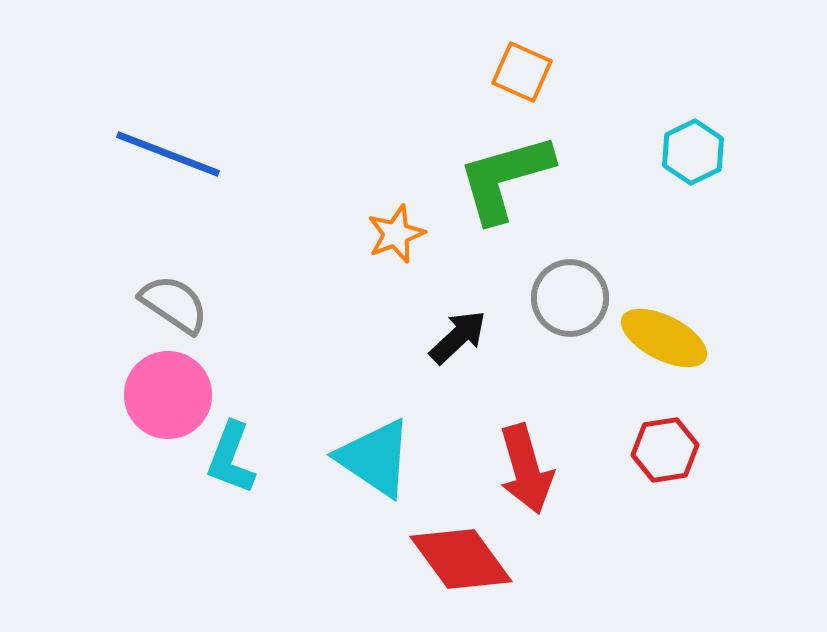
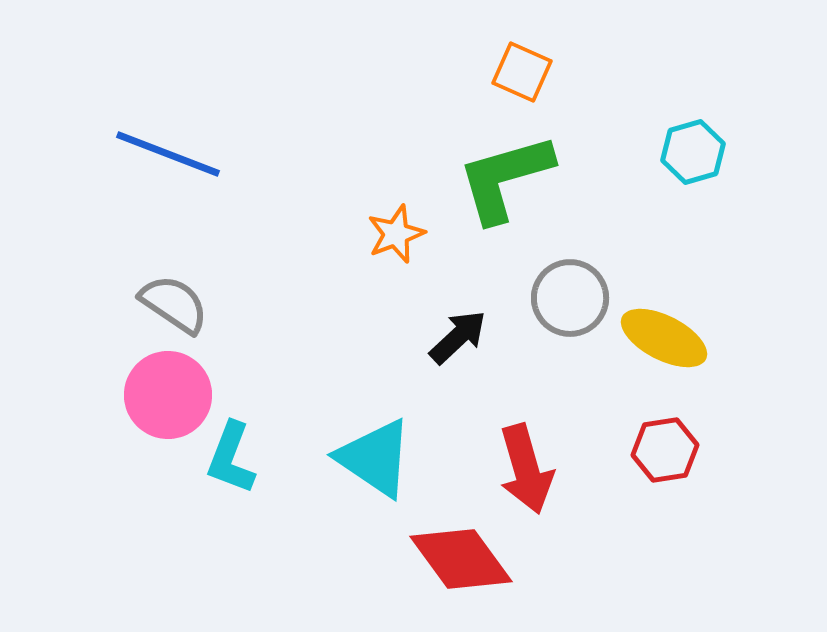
cyan hexagon: rotated 10 degrees clockwise
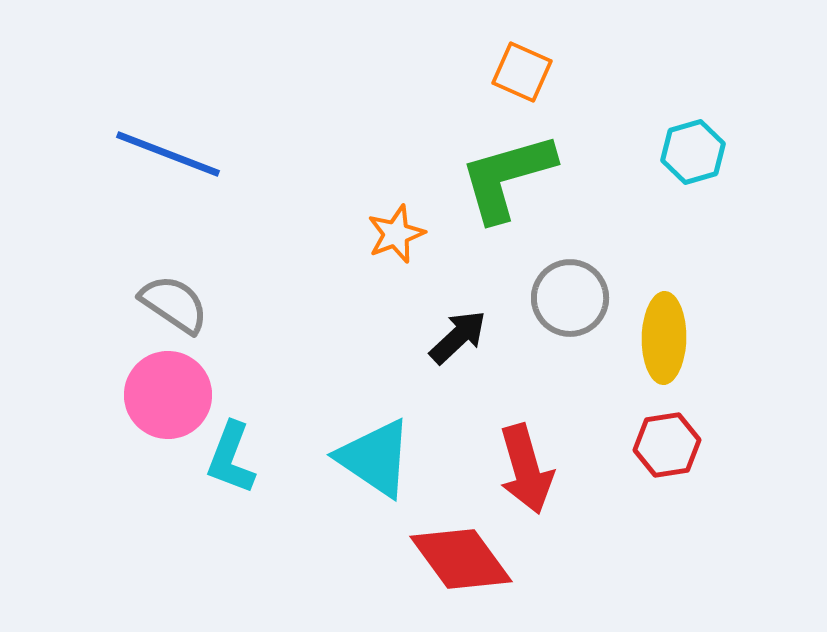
green L-shape: moved 2 px right, 1 px up
yellow ellipse: rotated 64 degrees clockwise
red hexagon: moved 2 px right, 5 px up
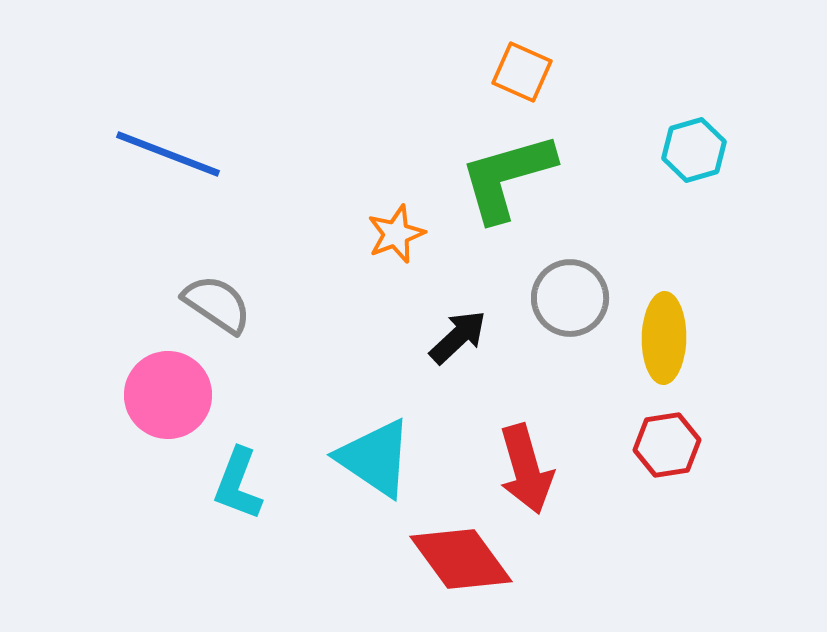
cyan hexagon: moved 1 px right, 2 px up
gray semicircle: moved 43 px right
cyan L-shape: moved 7 px right, 26 px down
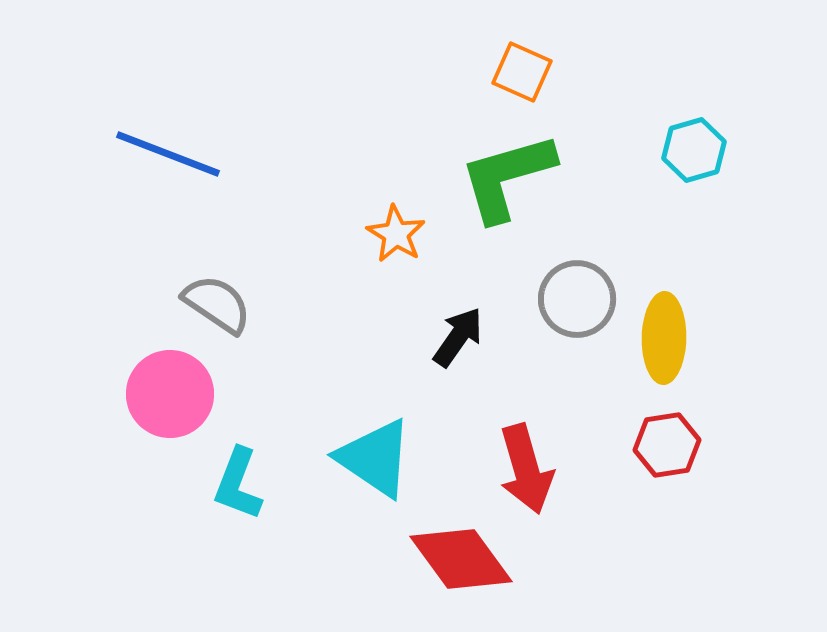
orange star: rotated 20 degrees counterclockwise
gray circle: moved 7 px right, 1 px down
black arrow: rotated 12 degrees counterclockwise
pink circle: moved 2 px right, 1 px up
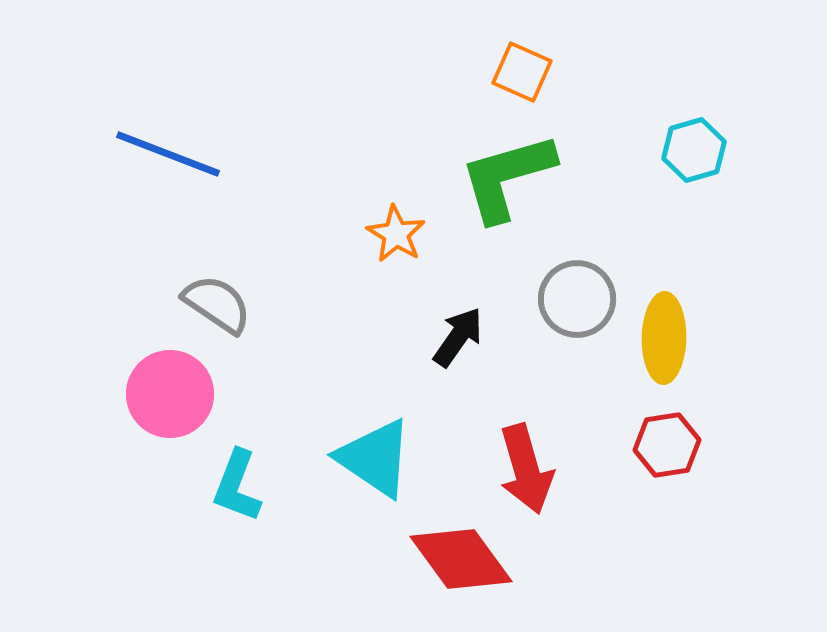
cyan L-shape: moved 1 px left, 2 px down
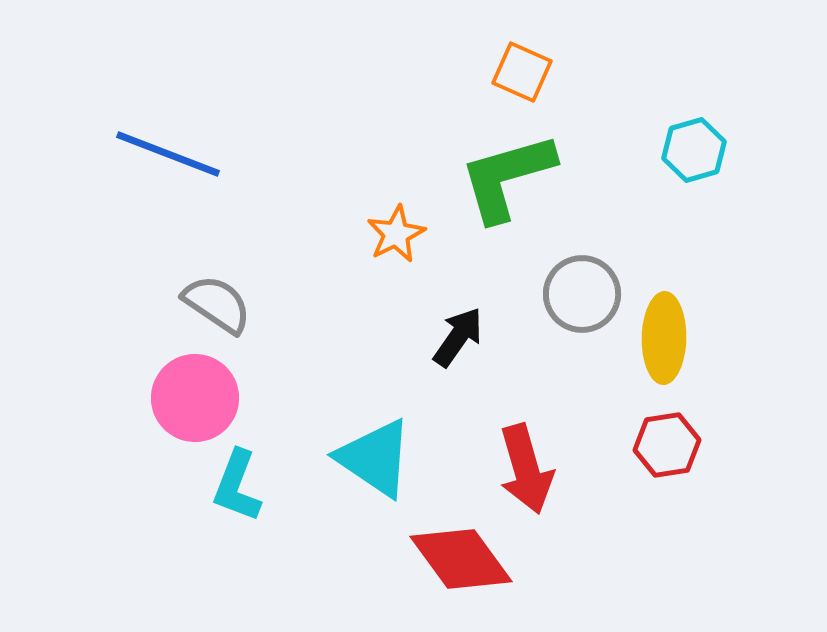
orange star: rotated 14 degrees clockwise
gray circle: moved 5 px right, 5 px up
pink circle: moved 25 px right, 4 px down
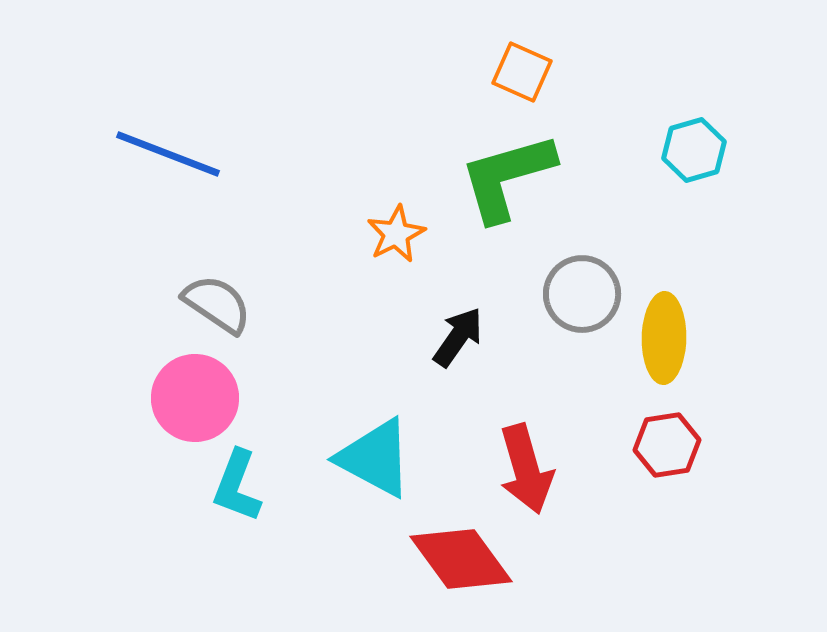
cyan triangle: rotated 6 degrees counterclockwise
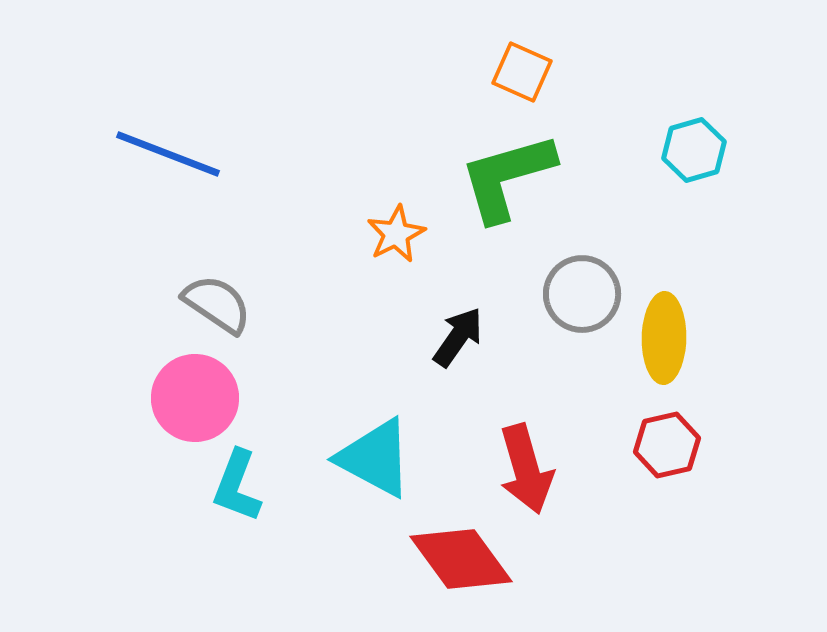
red hexagon: rotated 4 degrees counterclockwise
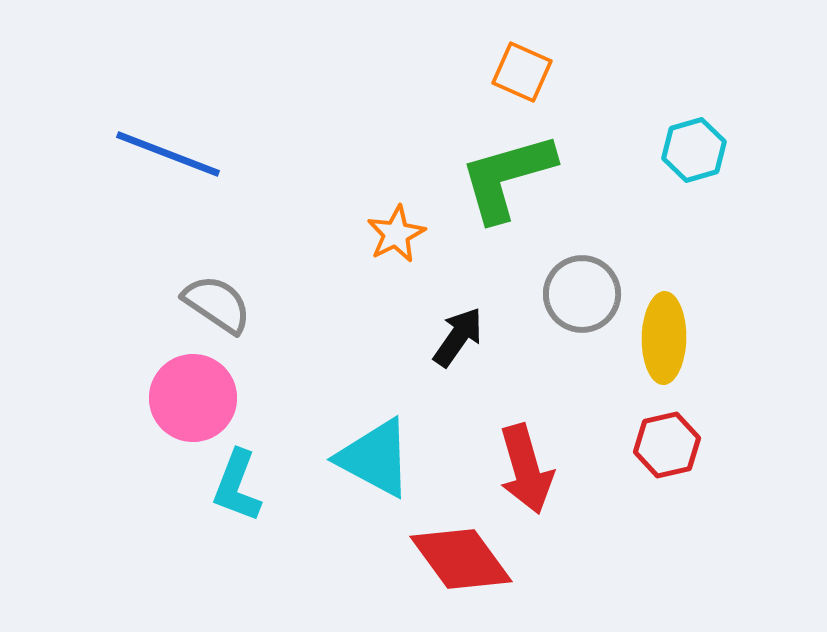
pink circle: moved 2 px left
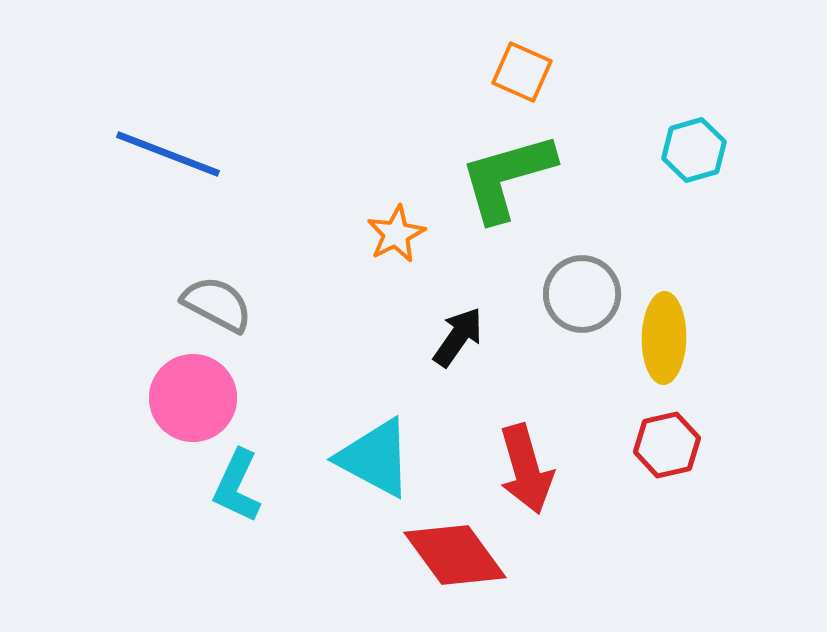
gray semicircle: rotated 6 degrees counterclockwise
cyan L-shape: rotated 4 degrees clockwise
red diamond: moved 6 px left, 4 px up
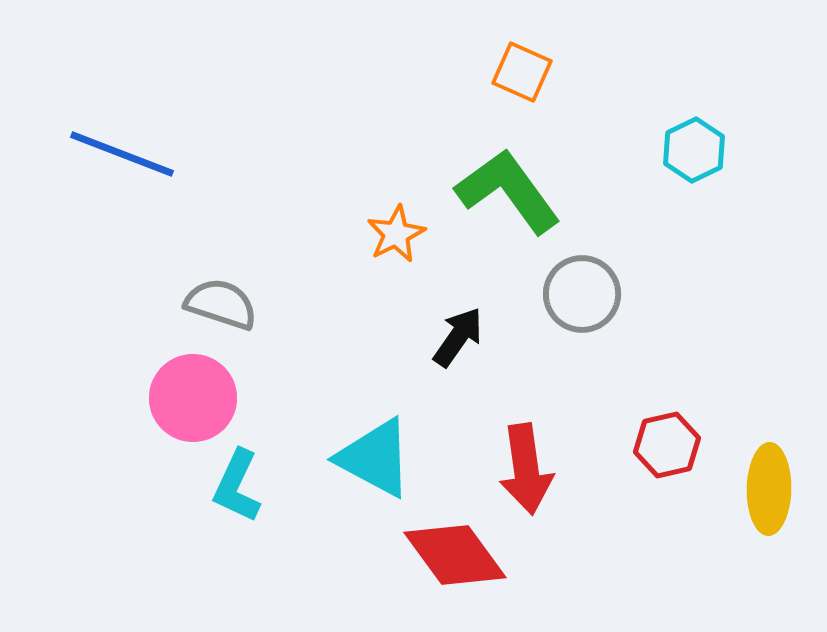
cyan hexagon: rotated 10 degrees counterclockwise
blue line: moved 46 px left
green L-shape: moved 1 px right, 14 px down; rotated 70 degrees clockwise
gray semicircle: moved 4 px right; rotated 10 degrees counterclockwise
yellow ellipse: moved 105 px right, 151 px down
red arrow: rotated 8 degrees clockwise
